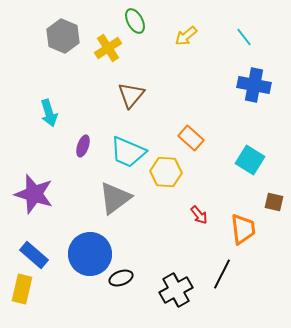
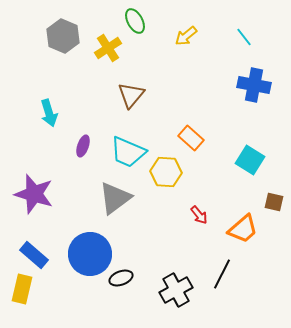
orange trapezoid: rotated 56 degrees clockwise
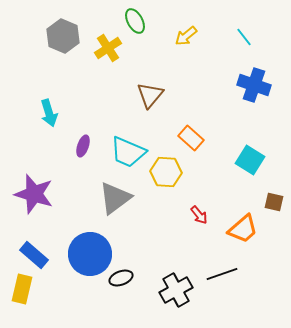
blue cross: rotated 8 degrees clockwise
brown triangle: moved 19 px right
black line: rotated 44 degrees clockwise
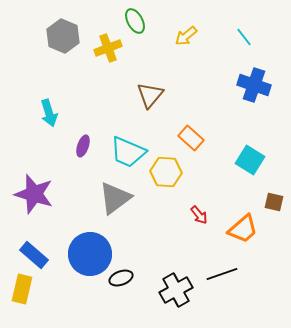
yellow cross: rotated 12 degrees clockwise
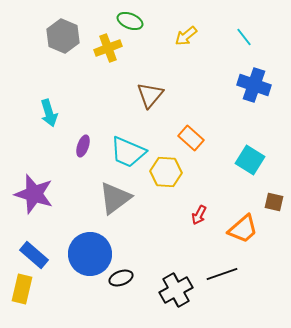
green ellipse: moved 5 px left; rotated 40 degrees counterclockwise
red arrow: rotated 66 degrees clockwise
